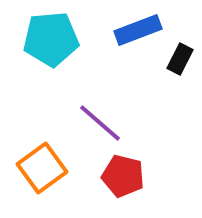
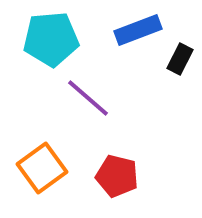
purple line: moved 12 px left, 25 px up
red pentagon: moved 6 px left
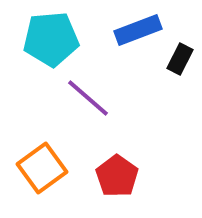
red pentagon: rotated 21 degrees clockwise
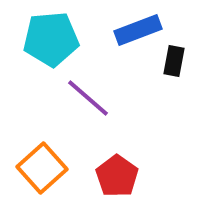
black rectangle: moved 6 px left, 2 px down; rotated 16 degrees counterclockwise
orange square: rotated 6 degrees counterclockwise
